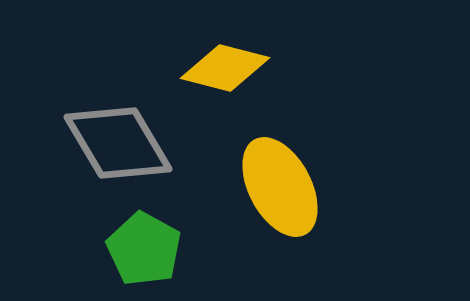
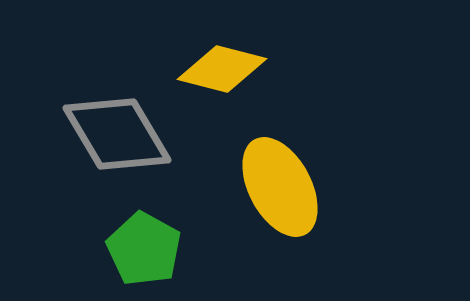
yellow diamond: moved 3 px left, 1 px down
gray diamond: moved 1 px left, 9 px up
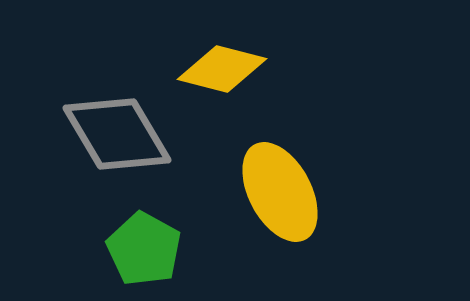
yellow ellipse: moved 5 px down
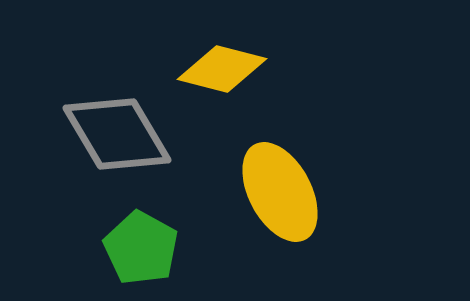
green pentagon: moved 3 px left, 1 px up
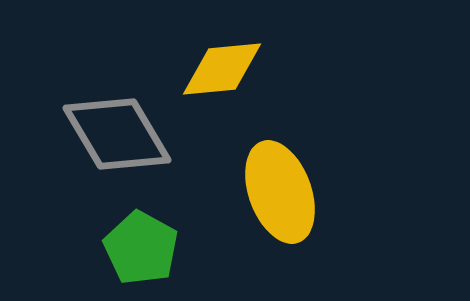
yellow diamond: rotated 20 degrees counterclockwise
yellow ellipse: rotated 8 degrees clockwise
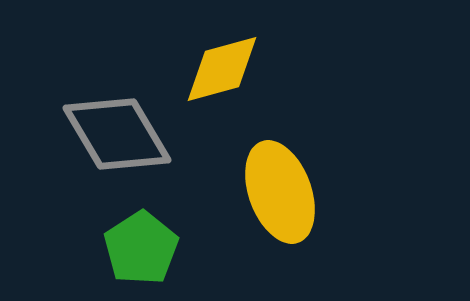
yellow diamond: rotated 10 degrees counterclockwise
green pentagon: rotated 10 degrees clockwise
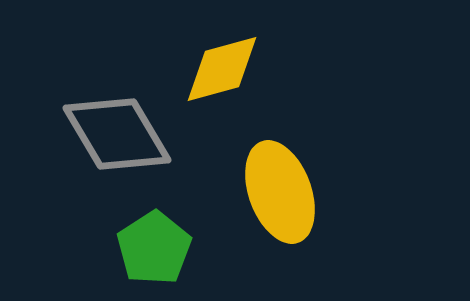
green pentagon: moved 13 px right
